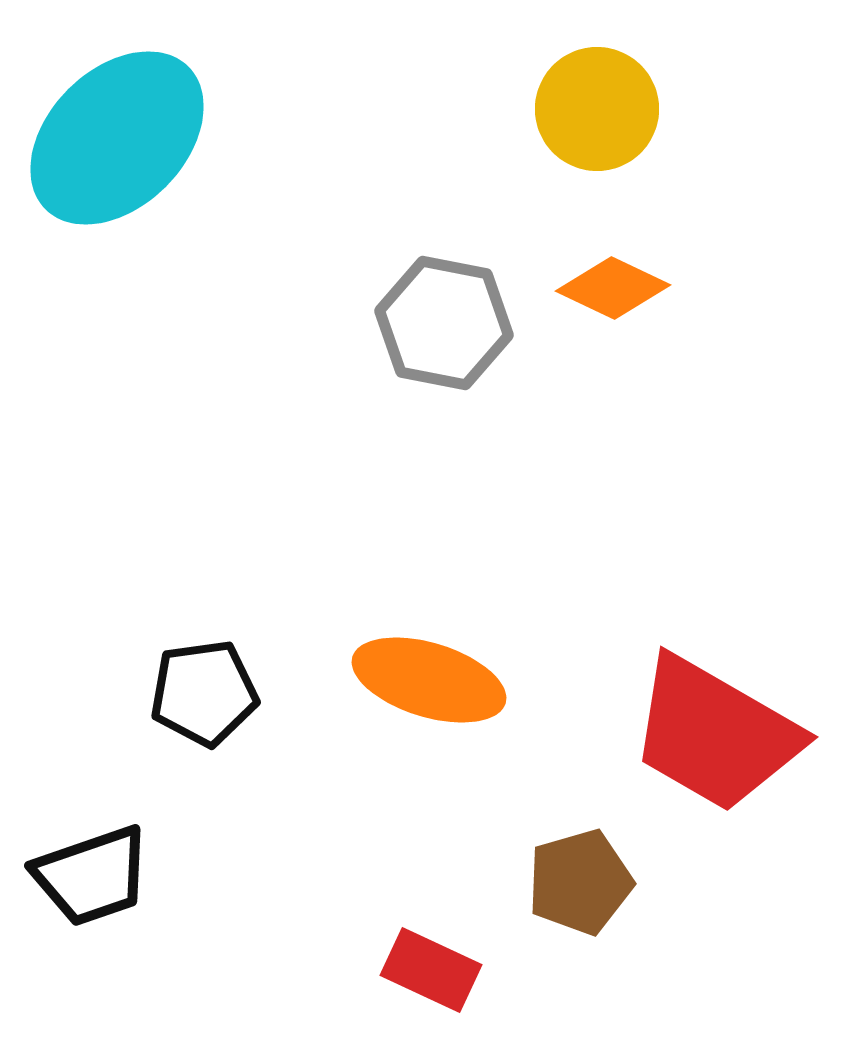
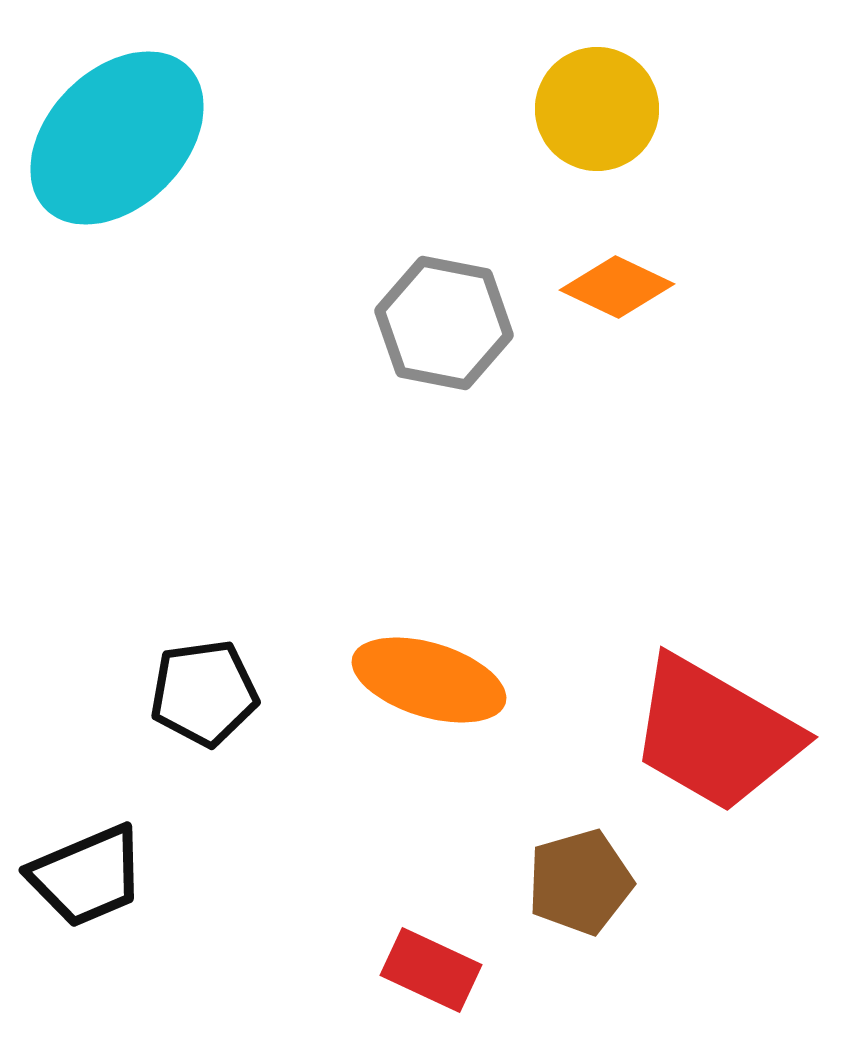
orange diamond: moved 4 px right, 1 px up
black trapezoid: moved 5 px left; rotated 4 degrees counterclockwise
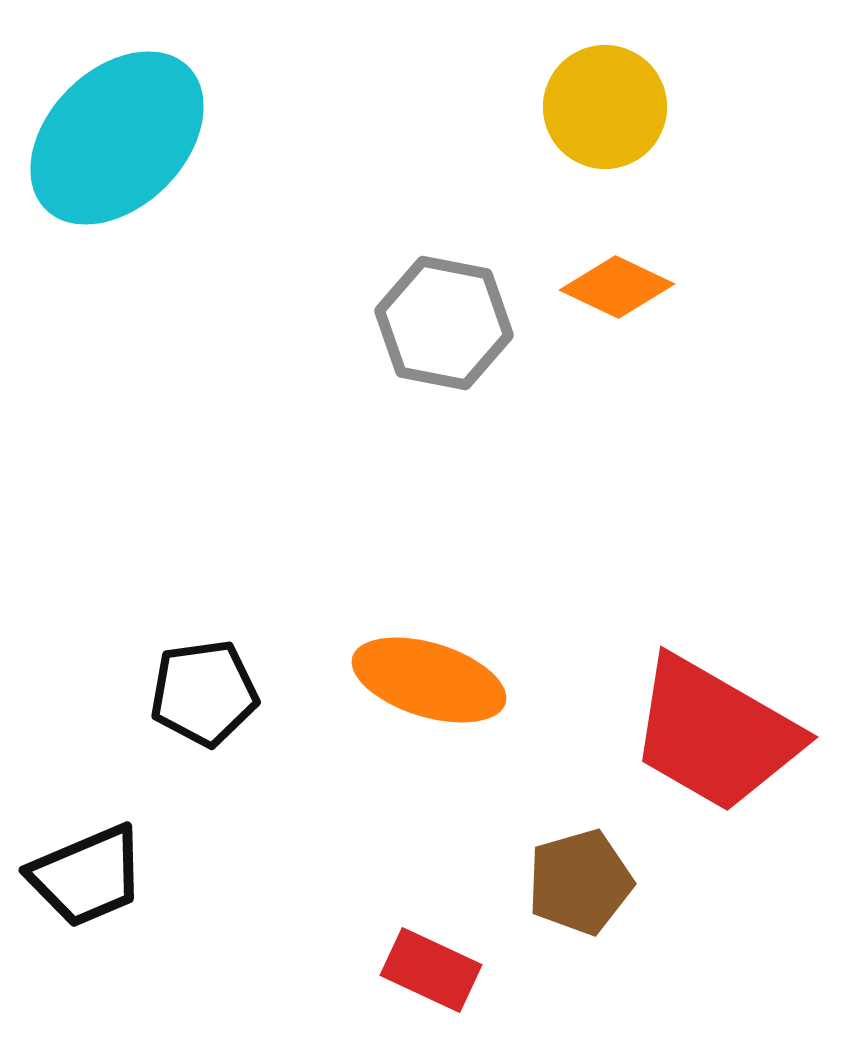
yellow circle: moved 8 px right, 2 px up
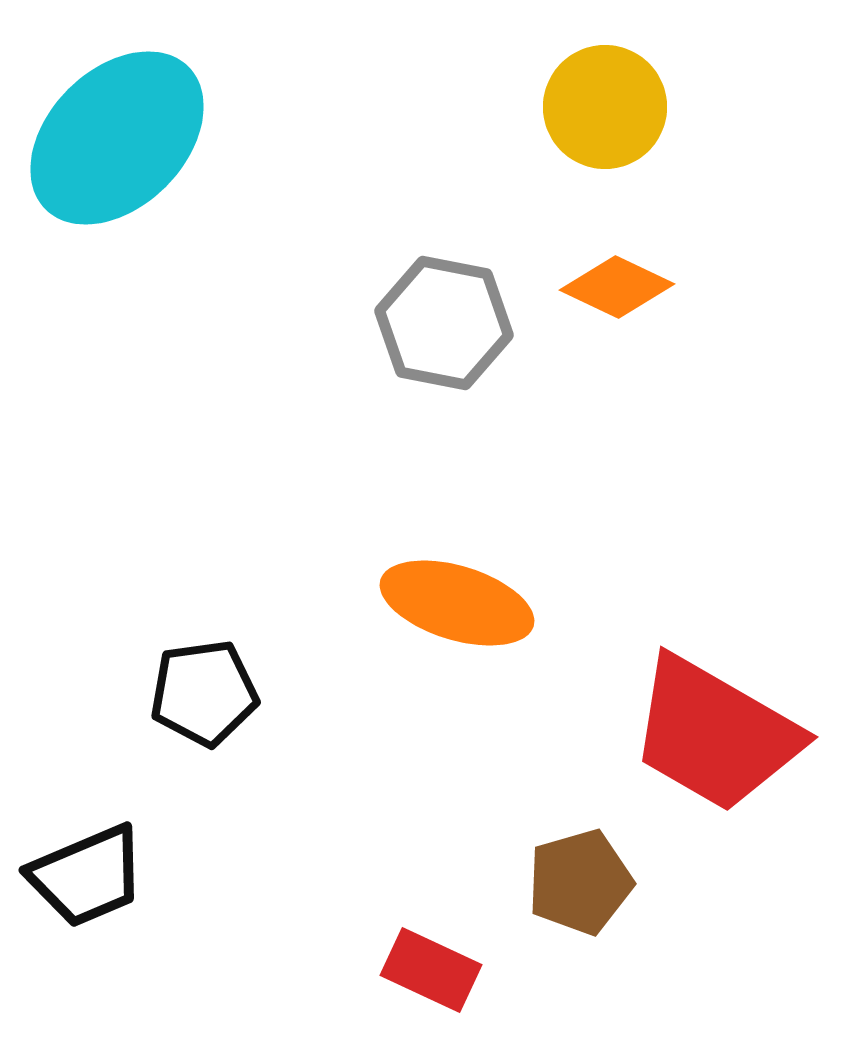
orange ellipse: moved 28 px right, 77 px up
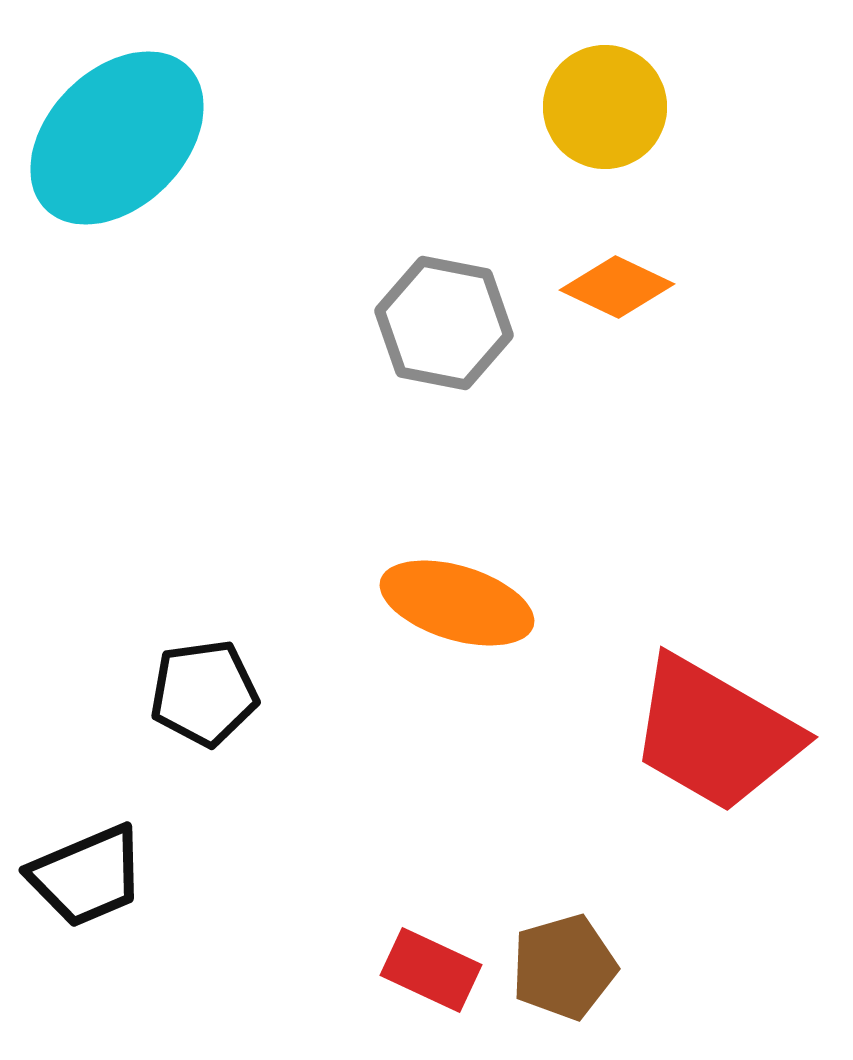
brown pentagon: moved 16 px left, 85 px down
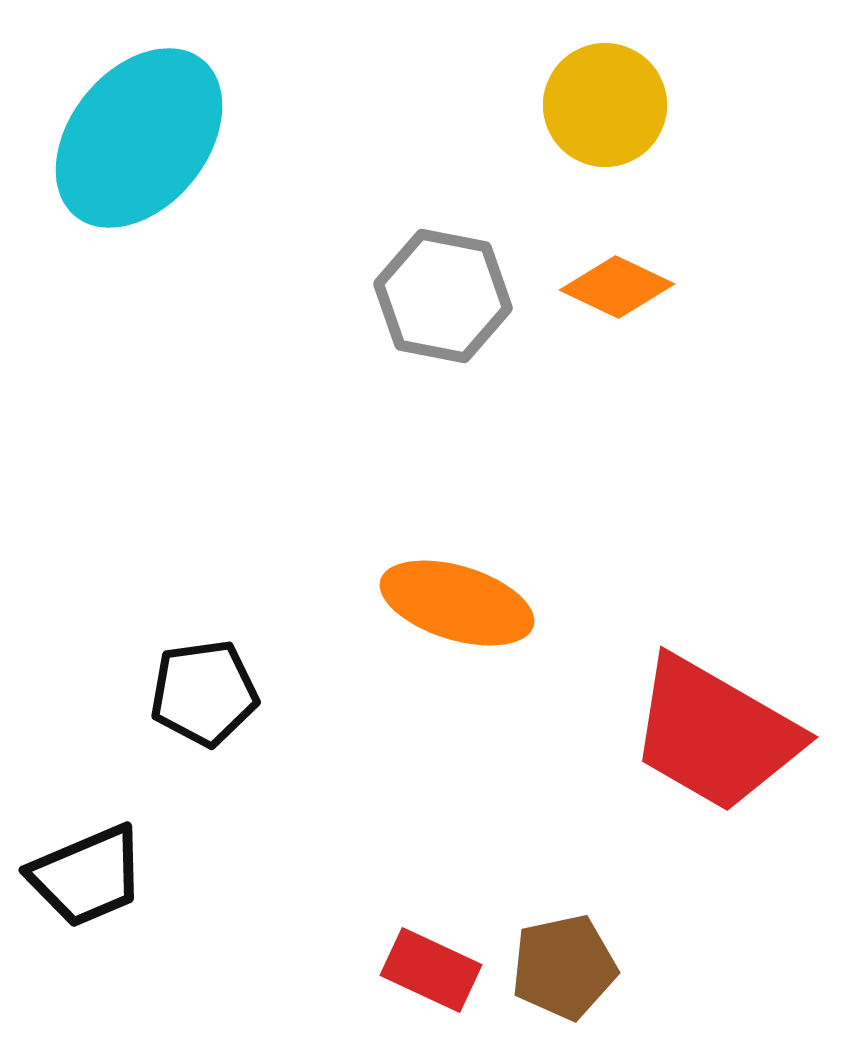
yellow circle: moved 2 px up
cyan ellipse: moved 22 px right; rotated 6 degrees counterclockwise
gray hexagon: moved 1 px left, 27 px up
brown pentagon: rotated 4 degrees clockwise
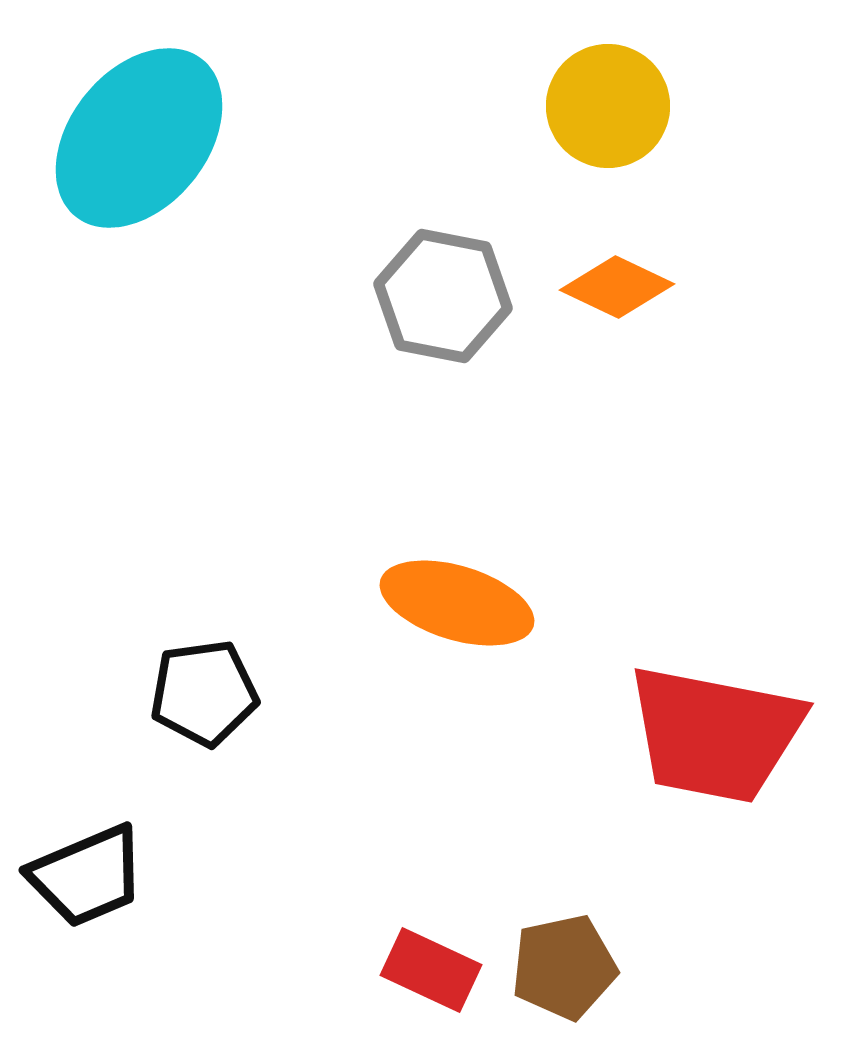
yellow circle: moved 3 px right, 1 px down
red trapezoid: rotated 19 degrees counterclockwise
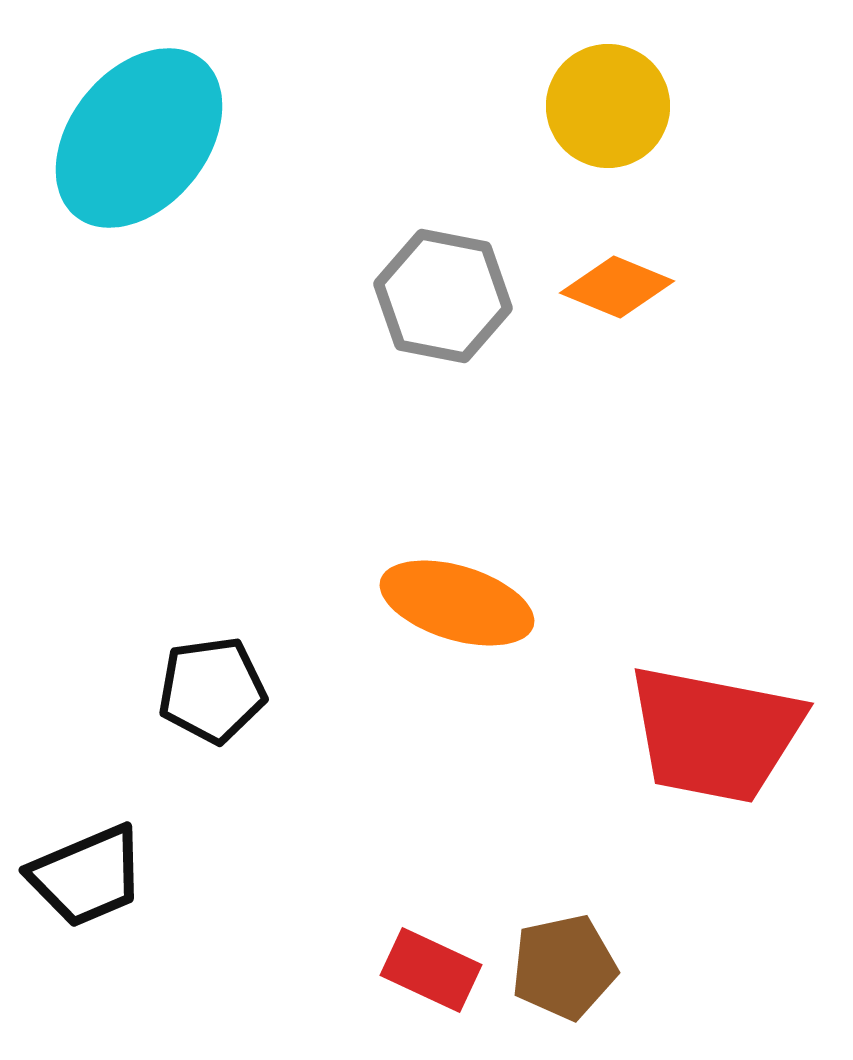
orange diamond: rotated 3 degrees counterclockwise
black pentagon: moved 8 px right, 3 px up
